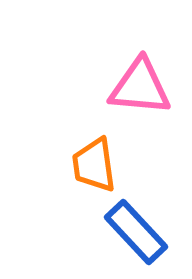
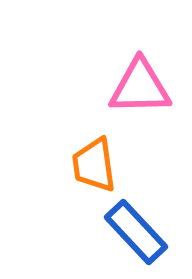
pink triangle: rotated 6 degrees counterclockwise
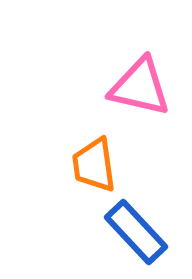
pink triangle: rotated 14 degrees clockwise
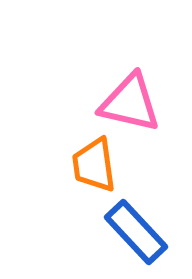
pink triangle: moved 10 px left, 16 px down
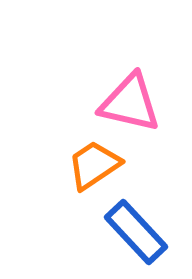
orange trapezoid: rotated 64 degrees clockwise
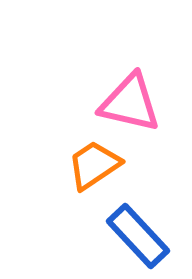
blue rectangle: moved 2 px right, 4 px down
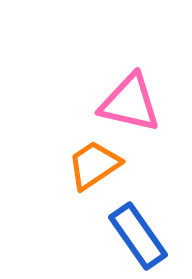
blue rectangle: rotated 8 degrees clockwise
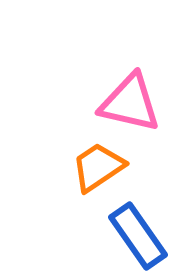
orange trapezoid: moved 4 px right, 2 px down
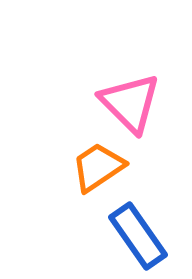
pink triangle: rotated 32 degrees clockwise
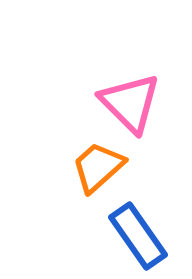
orange trapezoid: rotated 8 degrees counterclockwise
